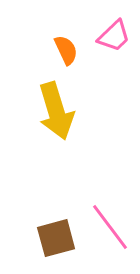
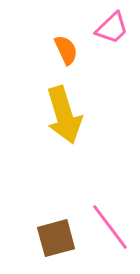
pink trapezoid: moved 2 px left, 8 px up
yellow arrow: moved 8 px right, 4 px down
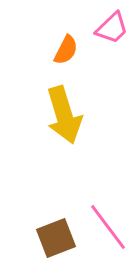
orange semicircle: rotated 52 degrees clockwise
pink line: moved 2 px left
brown square: rotated 6 degrees counterclockwise
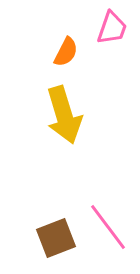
pink trapezoid: rotated 27 degrees counterclockwise
orange semicircle: moved 2 px down
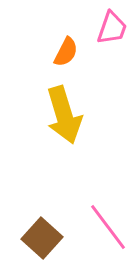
brown square: moved 14 px left; rotated 27 degrees counterclockwise
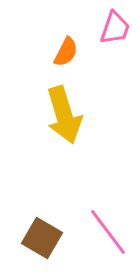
pink trapezoid: moved 3 px right
pink line: moved 5 px down
brown square: rotated 12 degrees counterclockwise
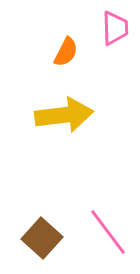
pink trapezoid: rotated 21 degrees counterclockwise
yellow arrow: rotated 80 degrees counterclockwise
brown square: rotated 12 degrees clockwise
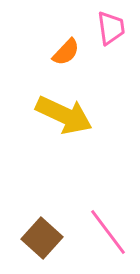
pink trapezoid: moved 4 px left; rotated 6 degrees counterclockwise
orange semicircle: rotated 16 degrees clockwise
yellow arrow: rotated 32 degrees clockwise
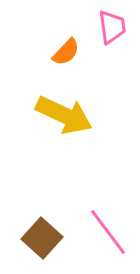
pink trapezoid: moved 1 px right, 1 px up
